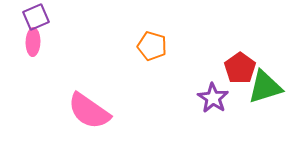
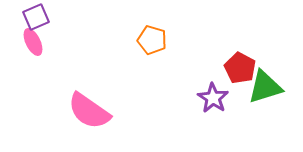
pink ellipse: rotated 28 degrees counterclockwise
orange pentagon: moved 6 px up
red pentagon: rotated 8 degrees counterclockwise
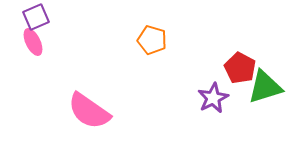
purple star: rotated 12 degrees clockwise
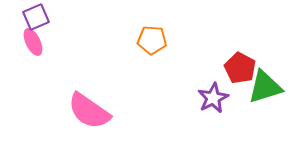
orange pentagon: rotated 12 degrees counterclockwise
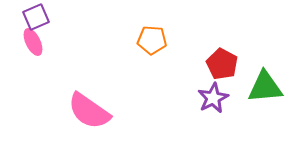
red pentagon: moved 18 px left, 4 px up
green triangle: rotated 12 degrees clockwise
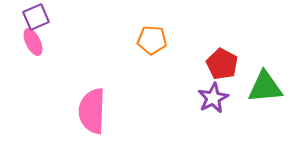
pink semicircle: moved 3 px right; rotated 57 degrees clockwise
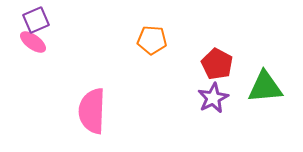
purple square: moved 3 px down
pink ellipse: rotated 28 degrees counterclockwise
red pentagon: moved 5 px left
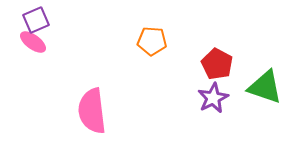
orange pentagon: moved 1 px down
green triangle: rotated 24 degrees clockwise
pink semicircle: rotated 9 degrees counterclockwise
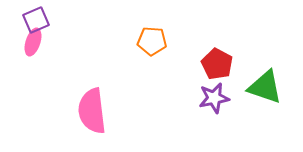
pink ellipse: rotated 72 degrees clockwise
purple star: moved 1 px right; rotated 16 degrees clockwise
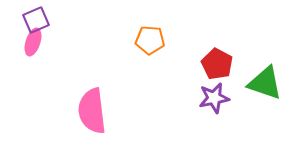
orange pentagon: moved 2 px left, 1 px up
green triangle: moved 4 px up
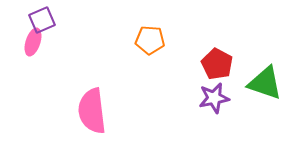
purple square: moved 6 px right
